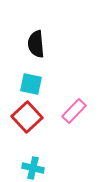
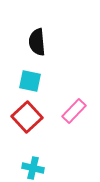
black semicircle: moved 1 px right, 2 px up
cyan square: moved 1 px left, 3 px up
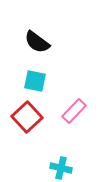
black semicircle: rotated 48 degrees counterclockwise
cyan square: moved 5 px right
cyan cross: moved 28 px right
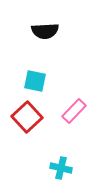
black semicircle: moved 8 px right, 11 px up; rotated 40 degrees counterclockwise
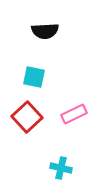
cyan square: moved 1 px left, 4 px up
pink rectangle: moved 3 px down; rotated 20 degrees clockwise
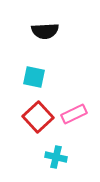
red square: moved 11 px right
cyan cross: moved 5 px left, 11 px up
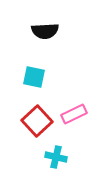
red square: moved 1 px left, 4 px down
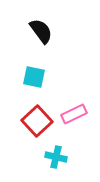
black semicircle: moved 4 px left; rotated 124 degrees counterclockwise
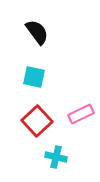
black semicircle: moved 4 px left, 1 px down
pink rectangle: moved 7 px right
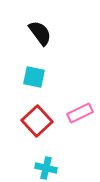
black semicircle: moved 3 px right, 1 px down
pink rectangle: moved 1 px left, 1 px up
cyan cross: moved 10 px left, 11 px down
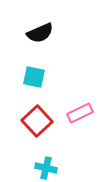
black semicircle: rotated 104 degrees clockwise
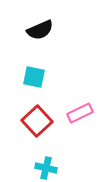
black semicircle: moved 3 px up
